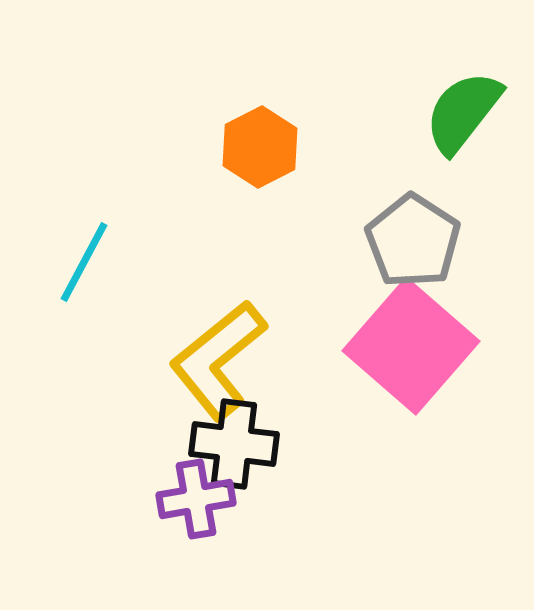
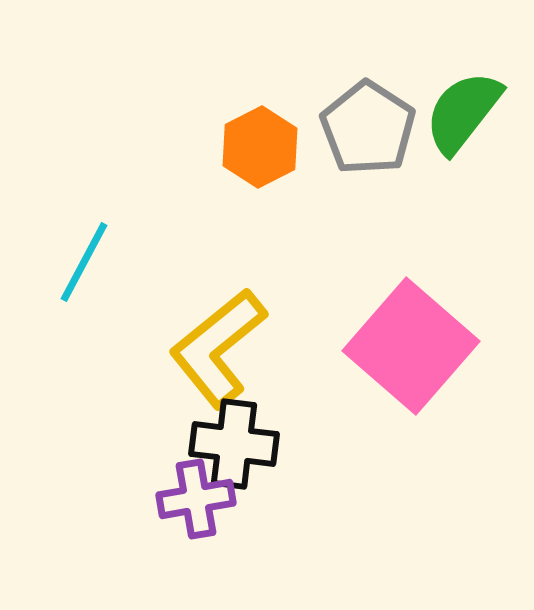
gray pentagon: moved 45 px left, 113 px up
yellow L-shape: moved 12 px up
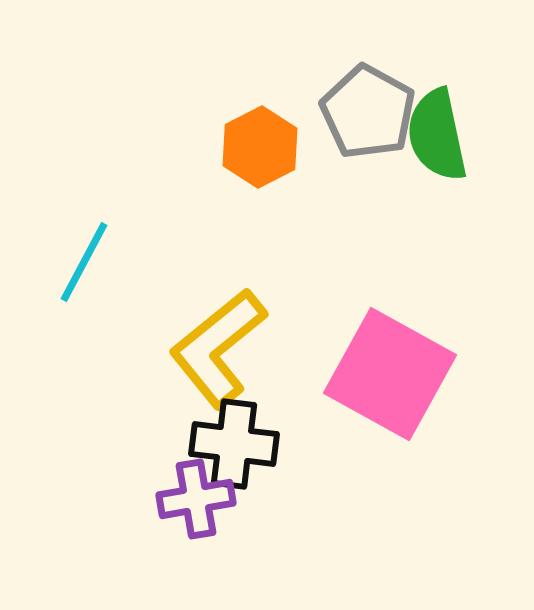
green semicircle: moved 26 px left, 23 px down; rotated 50 degrees counterclockwise
gray pentagon: moved 16 px up; rotated 4 degrees counterclockwise
pink square: moved 21 px left, 28 px down; rotated 12 degrees counterclockwise
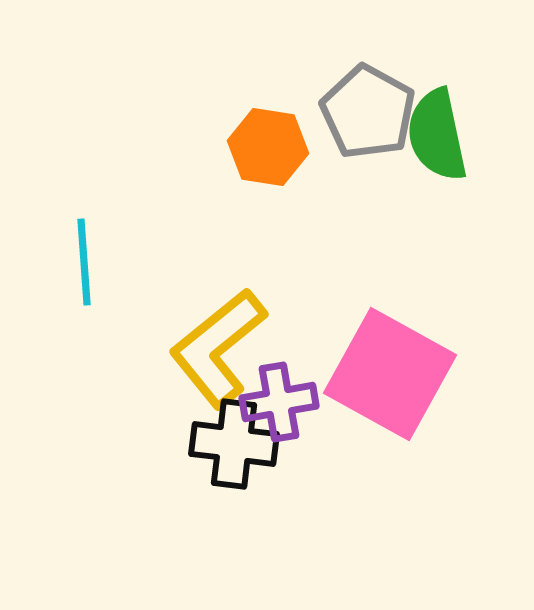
orange hexagon: moved 8 px right; rotated 24 degrees counterclockwise
cyan line: rotated 32 degrees counterclockwise
purple cross: moved 83 px right, 97 px up
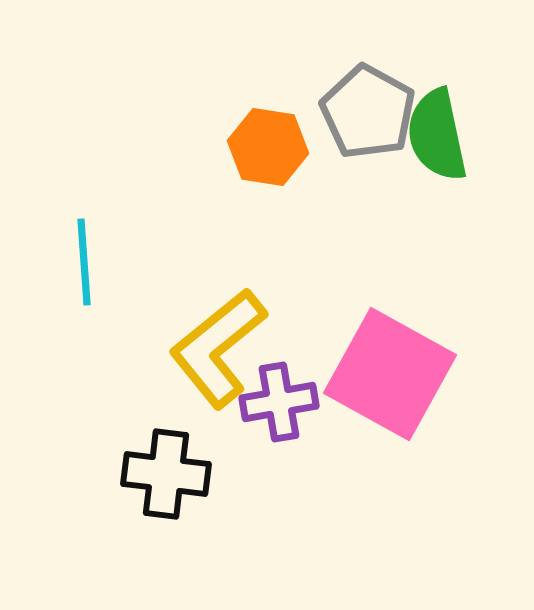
black cross: moved 68 px left, 30 px down
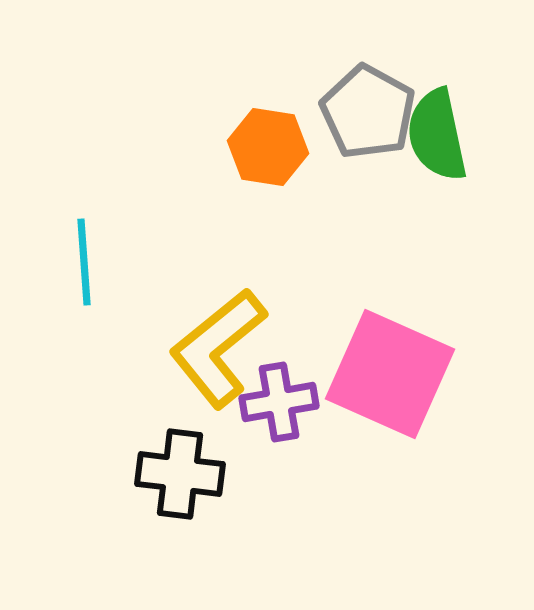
pink square: rotated 5 degrees counterclockwise
black cross: moved 14 px right
